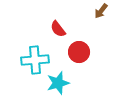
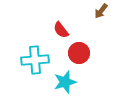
red semicircle: moved 3 px right, 1 px down
red circle: moved 1 px down
cyan star: moved 7 px right, 1 px up
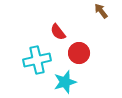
brown arrow: rotated 105 degrees clockwise
red semicircle: moved 3 px left, 2 px down
cyan cross: moved 2 px right; rotated 8 degrees counterclockwise
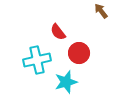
cyan star: moved 1 px right
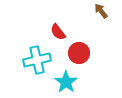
cyan star: rotated 20 degrees counterclockwise
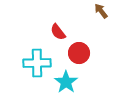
cyan cross: moved 3 px down; rotated 12 degrees clockwise
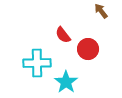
red semicircle: moved 5 px right, 3 px down
red circle: moved 9 px right, 4 px up
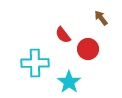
brown arrow: moved 7 px down
cyan cross: moved 2 px left
cyan star: moved 3 px right
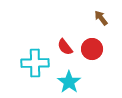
red semicircle: moved 2 px right, 12 px down
red circle: moved 4 px right
